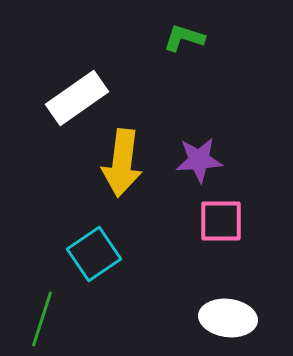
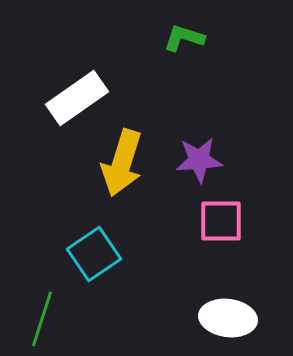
yellow arrow: rotated 10 degrees clockwise
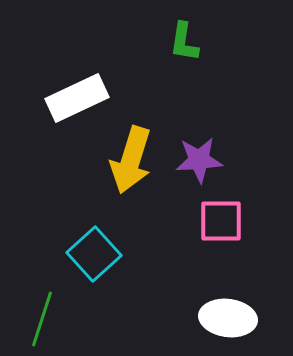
green L-shape: moved 4 px down; rotated 99 degrees counterclockwise
white rectangle: rotated 10 degrees clockwise
yellow arrow: moved 9 px right, 3 px up
cyan square: rotated 8 degrees counterclockwise
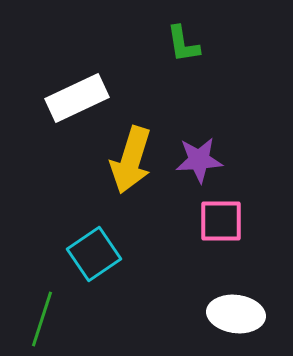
green L-shape: moved 1 px left, 2 px down; rotated 18 degrees counterclockwise
cyan square: rotated 8 degrees clockwise
white ellipse: moved 8 px right, 4 px up
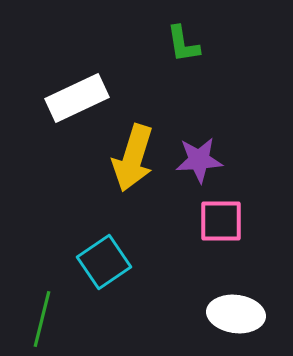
yellow arrow: moved 2 px right, 2 px up
cyan square: moved 10 px right, 8 px down
green line: rotated 4 degrees counterclockwise
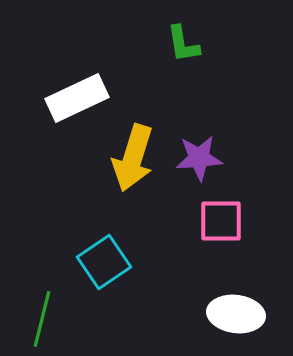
purple star: moved 2 px up
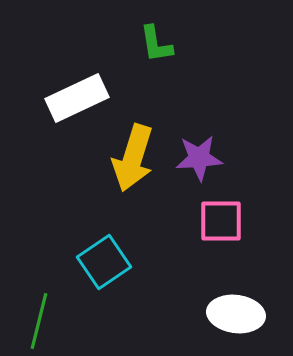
green L-shape: moved 27 px left
green line: moved 3 px left, 2 px down
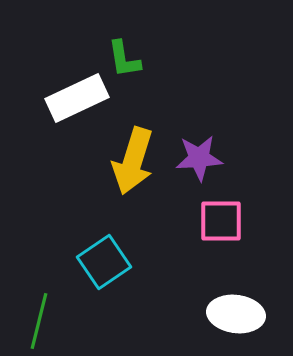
green L-shape: moved 32 px left, 15 px down
yellow arrow: moved 3 px down
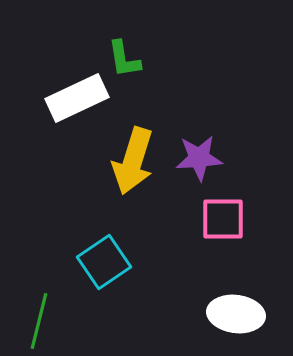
pink square: moved 2 px right, 2 px up
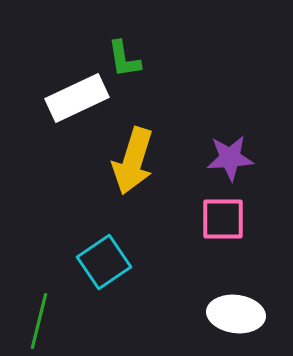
purple star: moved 31 px right
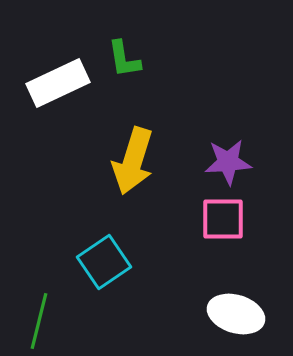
white rectangle: moved 19 px left, 15 px up
purple star: moved 2 px left, 4 px down
white ellipse: rotated 10 degrees clockwise
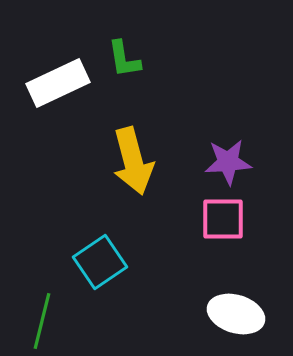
yellow arrow: rotated 32 degrees counterclockwise
cyan square: moved 4 px left
green line: moved 3 px right
